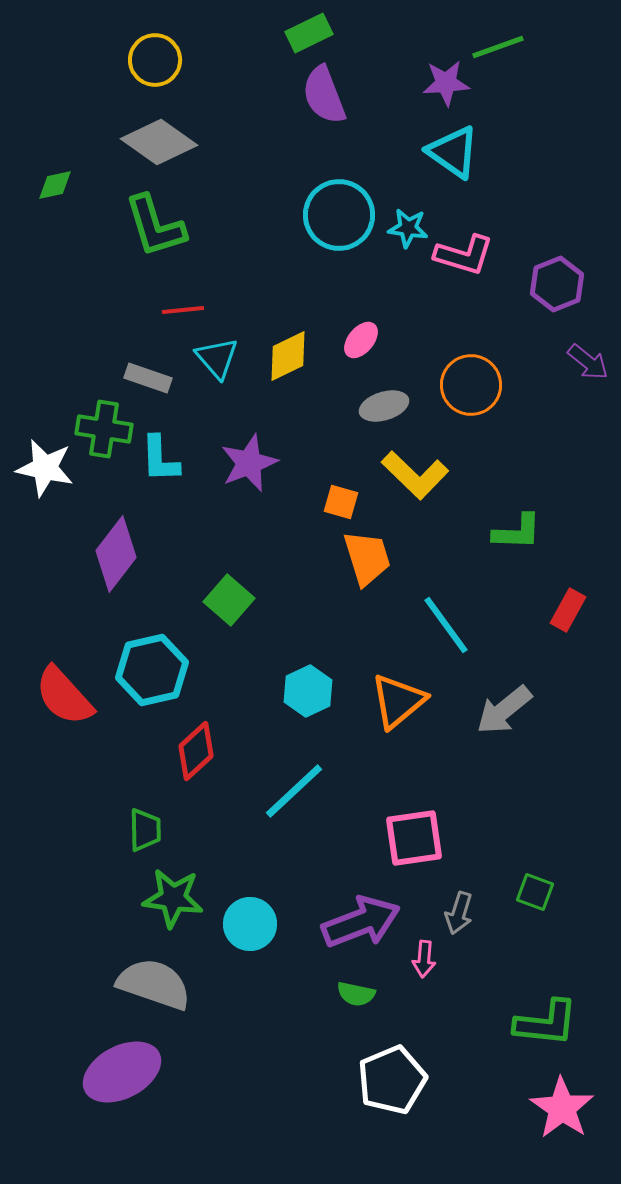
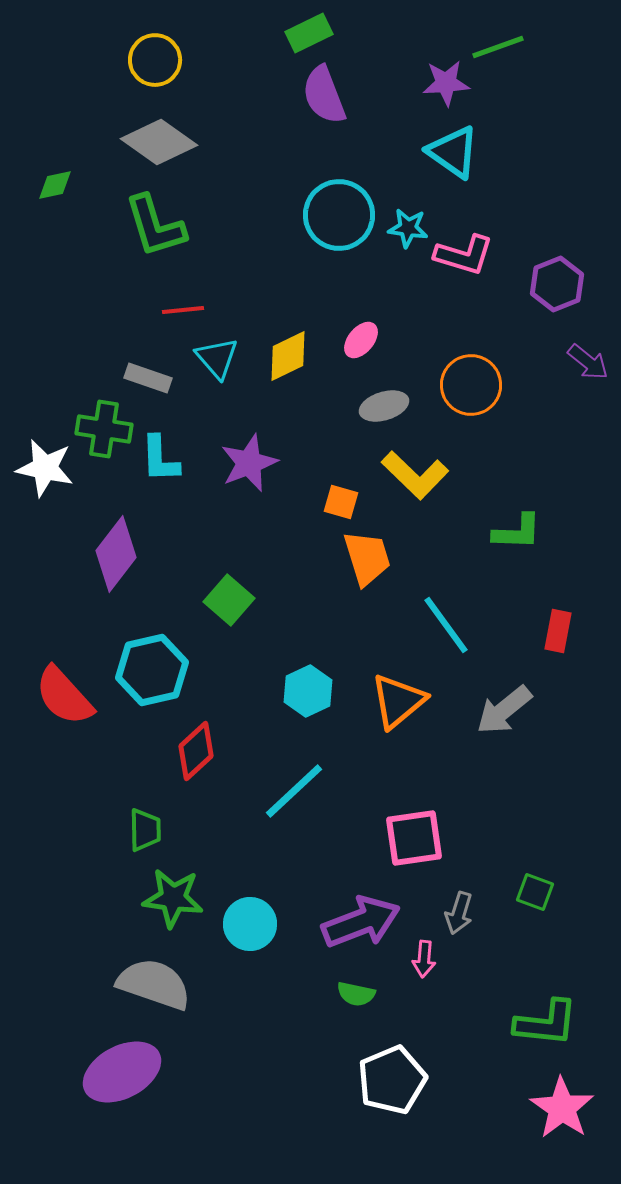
red rectangle at (568, 610): moved 10 px left, 21 px down; rotated 18 degrees counterclockwise
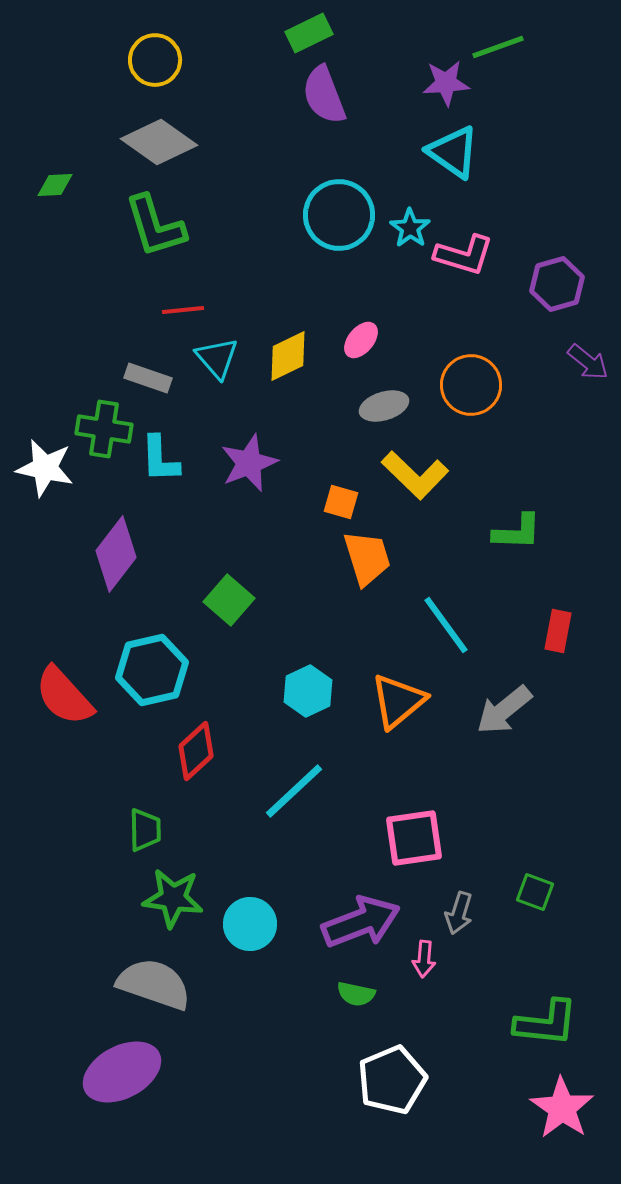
green diamond at (55, 185): rotated 9 degrees clockwise
cyan star at (408, 228): moved 2 px right; rotated 27 degrees clockwise
purple hexagon at (557, 284): rotated 6 degrees clockwise
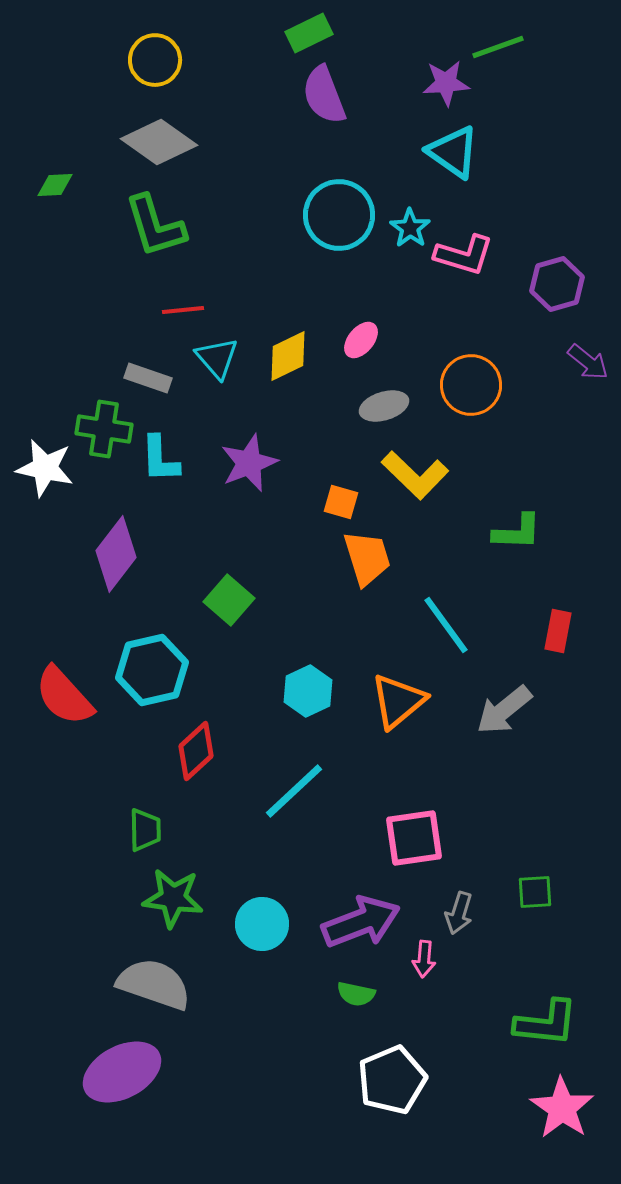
green square at (535, 892): rotated 24 degrees counterclockwise
cyan circle at (250, 924): moved 12 px right
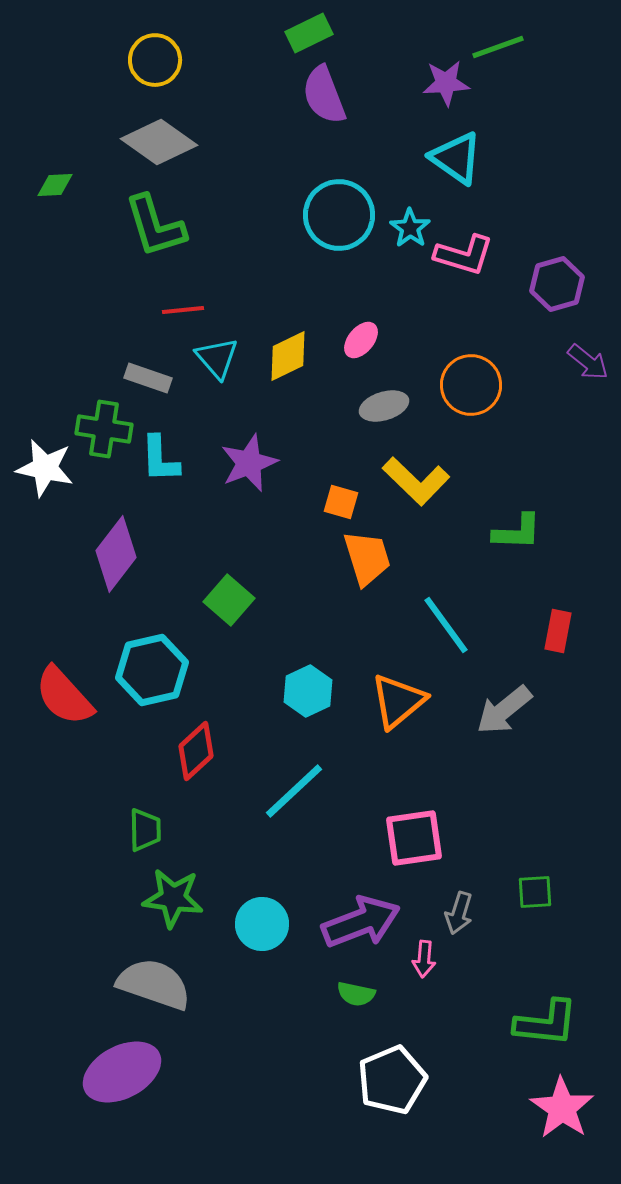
cyan triangle at (453, 152): moved 3 px right, 6 px down
yellow L-shape at (415, 475): moved 1 px right, 6 px down
